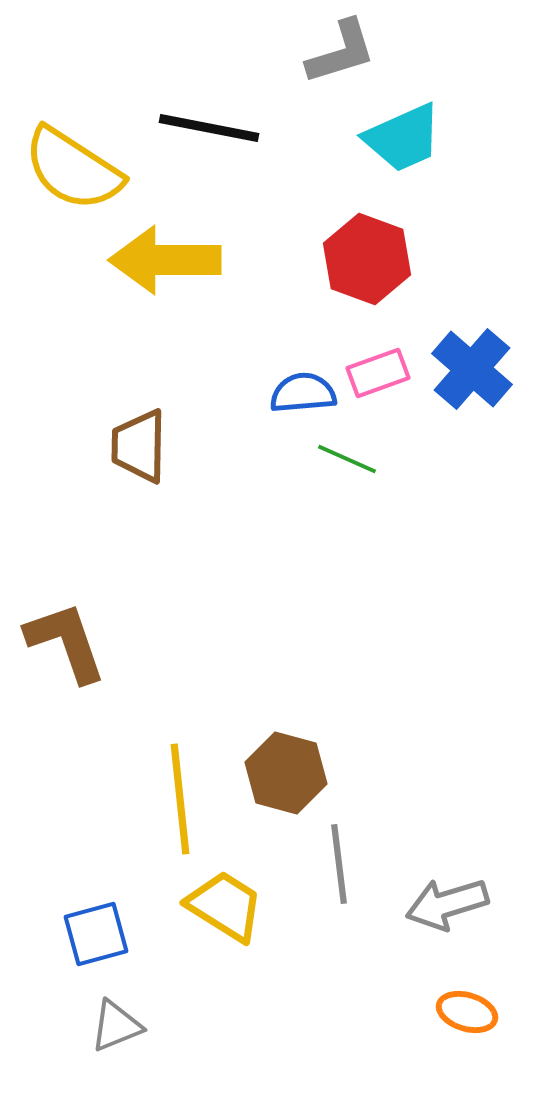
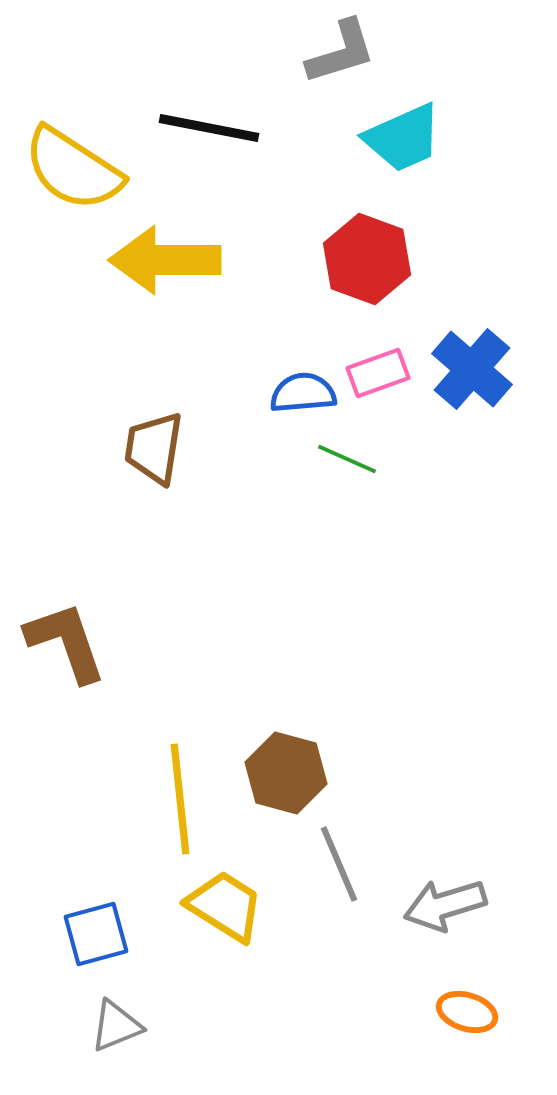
brown trapezoid: moved 15 px right, 2 px down; rotated 8 degrees clockwise
gray line: rotated 16 degrees counterclockwise
gray arrow: moved 2 px left, 1 px down
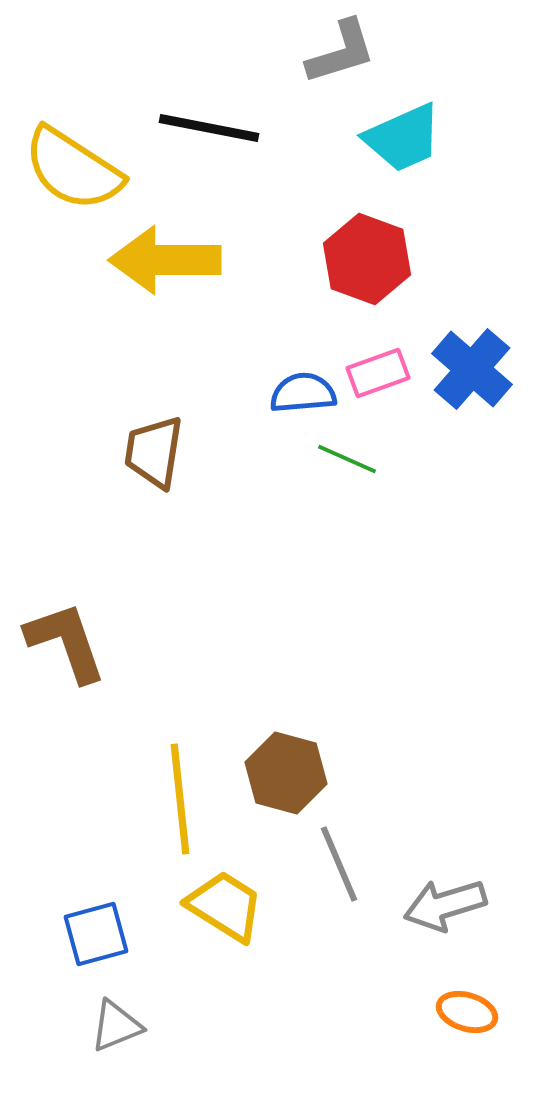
brown trapezoid: moved 4 px down
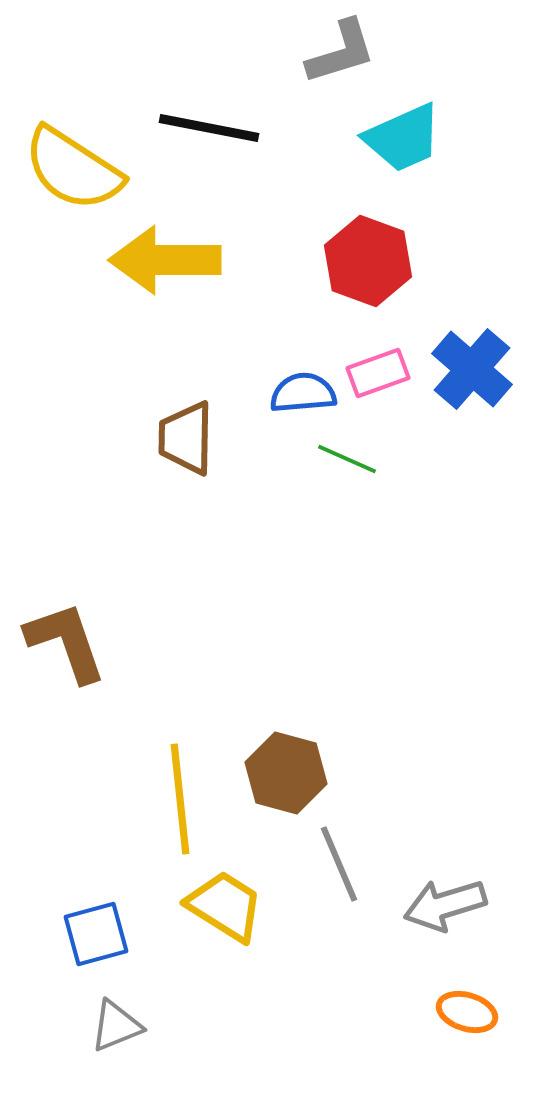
red hexagon: moved 1 px right, 2 px down
brown trapezoid: moved 32 px right, 14 px up; rotated 8 degrees counterclockwise
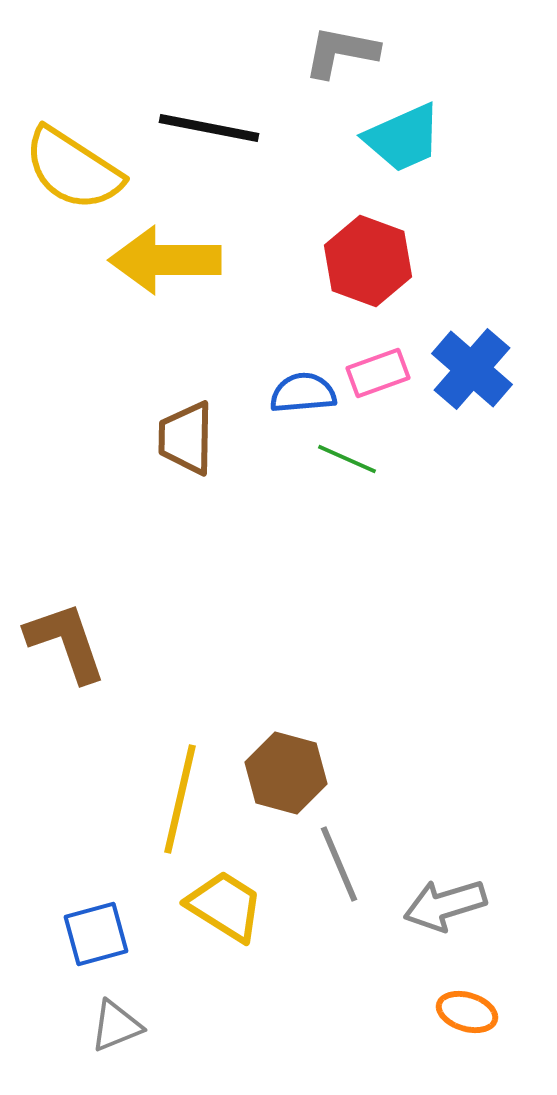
gray L-shape: rotated 152 degrees counterclockwise
yellow line: rotated 19 degrees clockwise
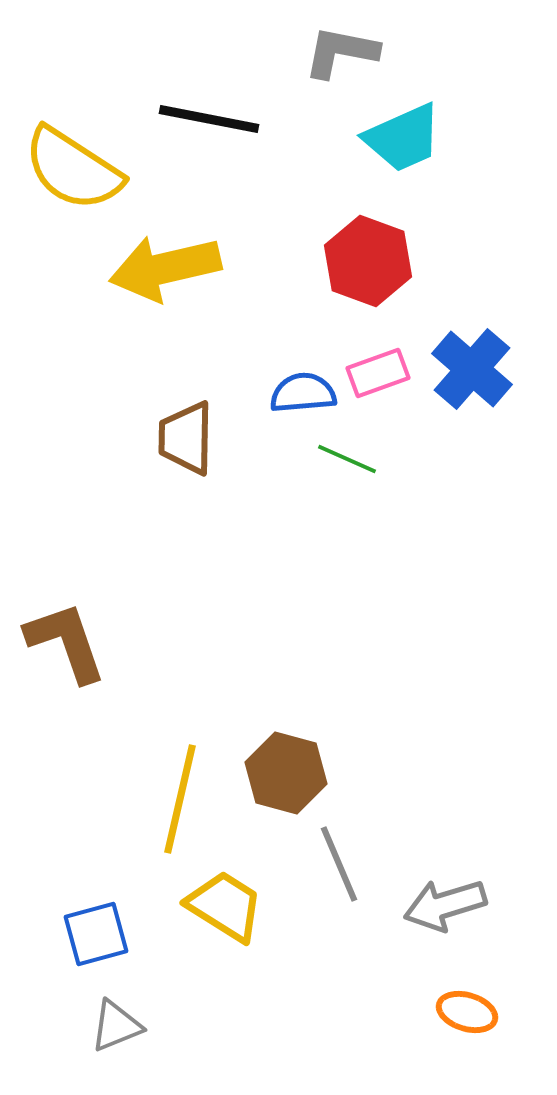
black line: moved 9 px up
yellow arrow: moved 8 px down; rotated 13 degrees counterclockwise
